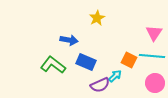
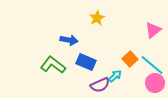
pink triangle: moved 1 px left, 3 px up; rotated 18 degrees clockwise
cyan line: moved 9 px down; rotated 35 degrees clockwise
orange square: moved 1 px right, 1 px up; rotated 21 degrees clockwise
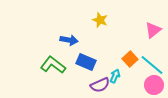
yellow star: moved 3 px right, 2 px down; rotated 21 degrees counterclockwise
cyan arrow: rotated 24 degrees counterclockwise
pink circle: moved 1 px left, 2 px down
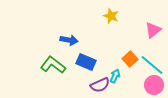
yellow star: moved 11 px right, 4 px up
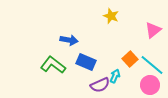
pink circle: moved 4 px left
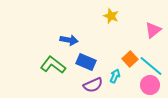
cyan line: moved 1 px left, 1 px down
purple semicircle: moved 7 px left
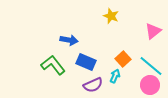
pink triangle: moved 1 px down
orange square: moved 7 px left
green L-shape: rotated 15 degrees clockwise
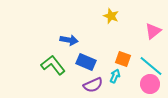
orange square: rotated 28 degrees counterclockwise
pink circle: moved 1 px up
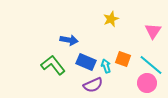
yellow star: moved 3 px down; rotated 28 degrees clockwise
pink triangle: rotated 18 degrees counterclockwise
cyan line: moved 1 px up
cyan arrow: moved 9 px left, 10 px up; rotated 40 degrees counterclockwise
pink circle: moved 3 px left, 1 px up
